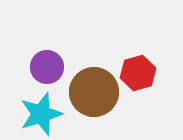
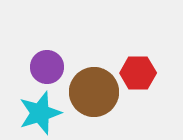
red hexagon: rotated 16 degrees clockwise
cyan star: moved 1 px left, 1 px up
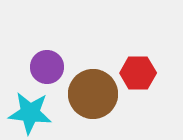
brown circle: moved 1 px left, 2 px down
cyan star: moved 10 px left; rotated 24 degrees clockwise
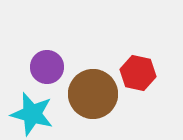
red hexagon: rotated 12 degrees clockwise
cyan star: moved 2 px right, 1 px down; rotated 9 degrees clockwise
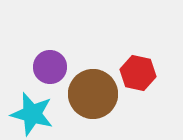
purple circle: moved 3 px right
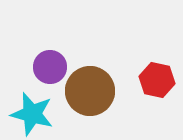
red hexagon: moved 19 px right, 7 px down
brown circle: moved 3 px left, 3 px up
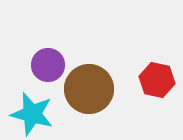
purple circle: moved 2 px left, 2 px up
brown circle: moved 1 px left, 2 px up
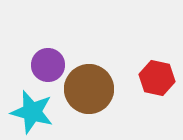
red hexagon: moved 2 px up
cyan star: moved 2 px up
